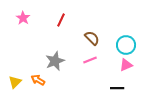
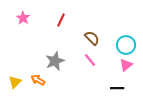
pink line: rotated 72 degrees clockwise
pink triangle: rotated 16 degrees counterclockwise
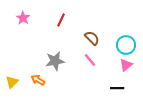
gray star: rotated 12 degrees clockwise
yellow triangle: moved 3 px left
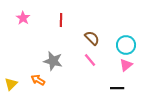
red line: rotated 24 degrees counterclockwise
gray star: moved 2 px left; rotated 24 degrees clockwise
yellow triangle: moved 1 px left, 2 px down
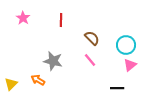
pink triangle: moved 4 px right
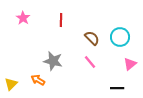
cyan circle: moved 6 px left, 8 px up
pink line: moved 2 px down
pink triangle: moved 1 px up
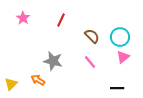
red line: rotated 24 degrees clockwise
brown semicircle: moved 2 px up
pink triangle: moved 7 px left, 7 px up
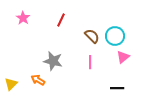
cyan circle: moved 5 px left, 1 px up
pink line: rotated 40 degrees clockwise
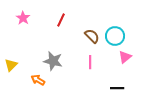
pink triangle: moved 2 px right
yellow triangle: moved 19 px up
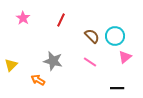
pink line: rotated 56 degrees counterclockwise
